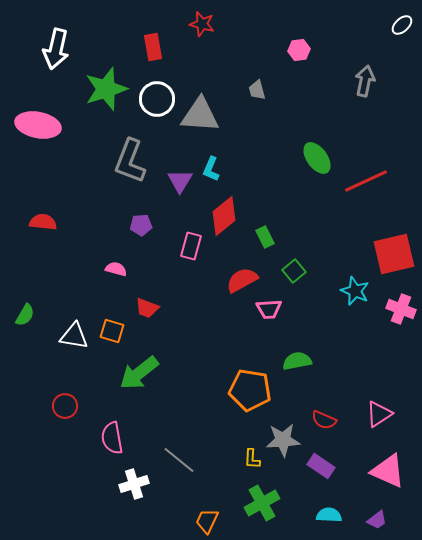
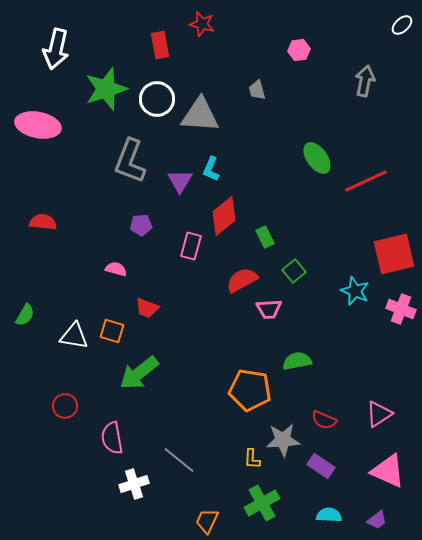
red rectangle at (153, 47): moved 7 px right, 2 px up
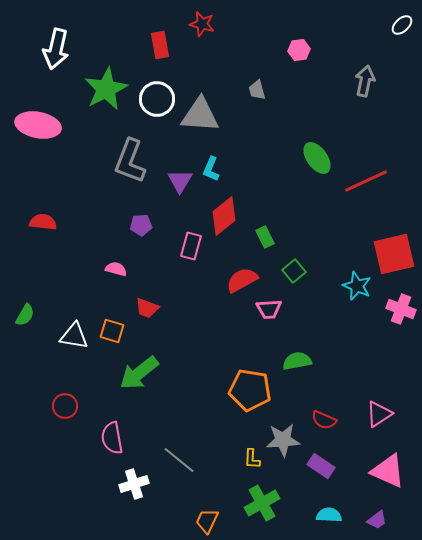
green star at (106, 89): rotated 9 degrees counterclockwise
cyan star at (355, 291): moved 2 px right, 5 px up
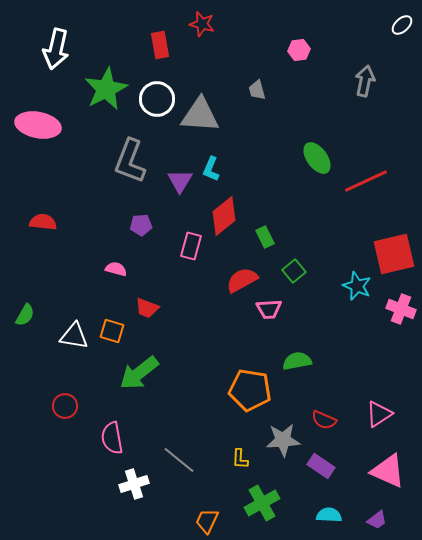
yellow L-shape at (252, 459): moved 12 px left
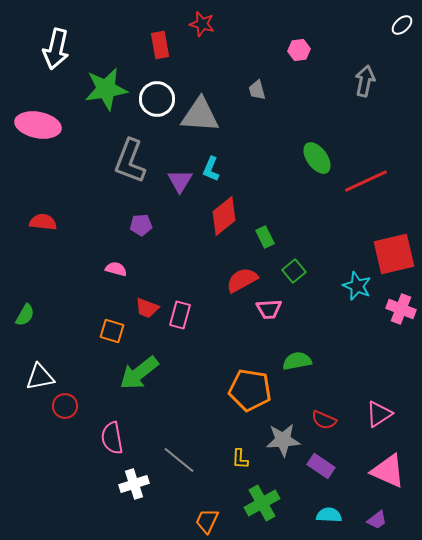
green star at (106, 89): rotated 18 degrees clockwise
pink rectangle at (191, 246): moved 11 px left, 69 px down
white triangle at (74, 336): moved 34 px left, 41 px down; rotated 20 degrees counterclockwise
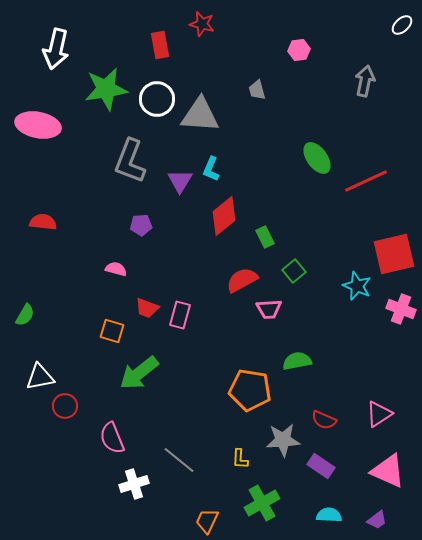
pink semicircle at (112, 438): rotated 12 degrees counterclockwise
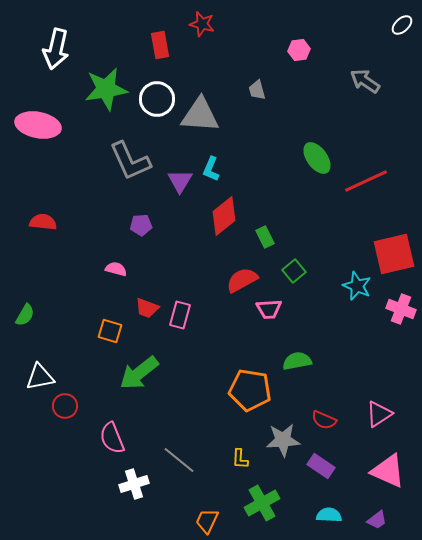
gray arrow at (365, 81): rotated 68 degrees counterclockwise
gray L-shape at (130, 161): rotated 45 degrees counterclockwise
orange square at (112, 331): moved 2 px left
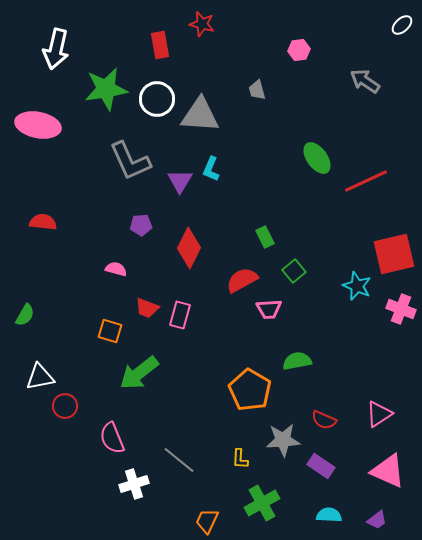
red diamond at (224, 216): moved 35 px left, 32 px down; rotated 24 degrees counterclockwise
orange pentagon at (250, 390): rotated 21 degrees clockwise
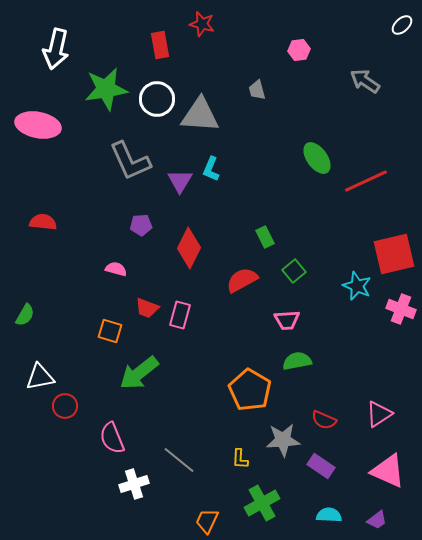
pink trapezoid at (269, 309): moved 18 px right, 11 px down
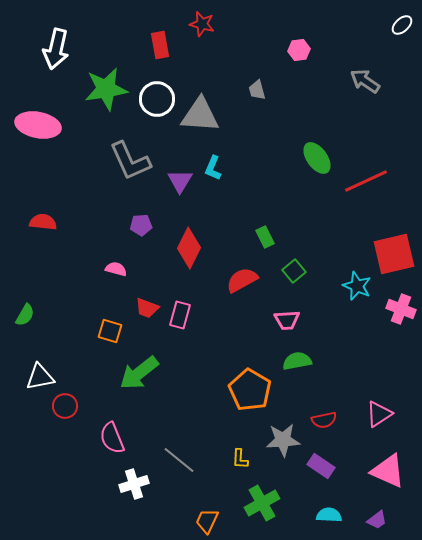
cyan L-shape at (211, 169): moved 2 px right, 1 px up
red semicircle at (324, 420): rotated 35 degrees counterclockwise
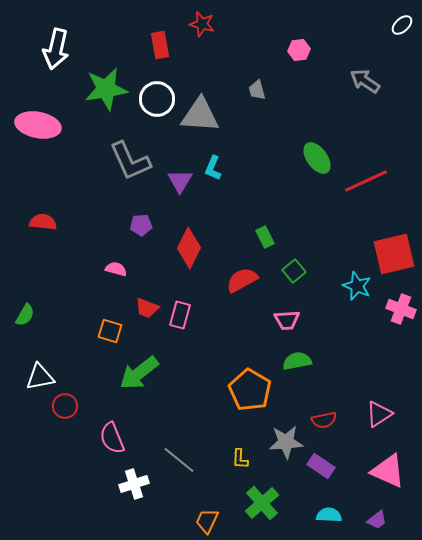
gray star at (283, 440): moved 3 px right, 2 px down
green cross at (262, 503): rotated 12 degrees counterclockwise
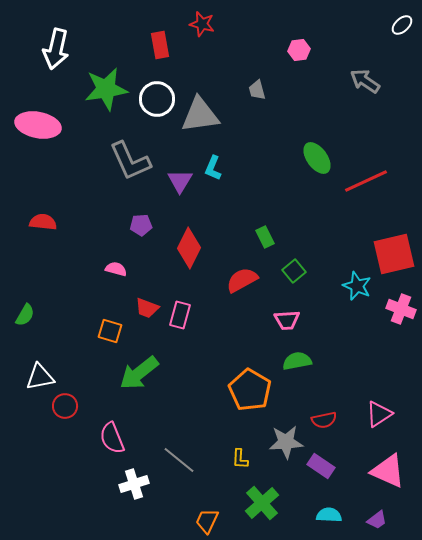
gray triangle at (200, 115): rotated 12 degrees counterclockwise
